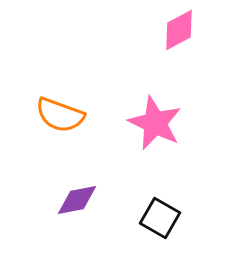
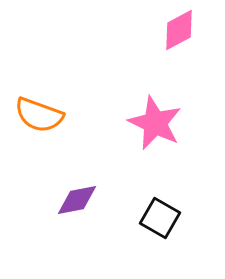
orange semicircle: moved 21 px left
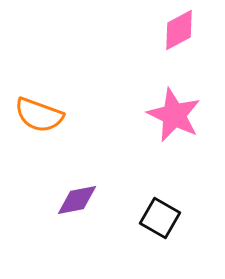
pink star: moved 19 px right, 8 px up
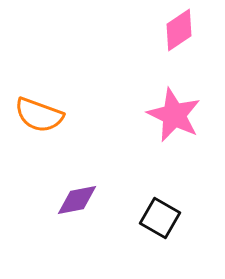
pink diamond: rotated 6 degrees counterclockwise
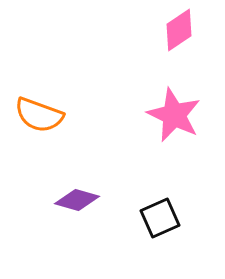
purple diamond: rotated 27 degrees clockwise
black square: rotated 36 degrees clockwise
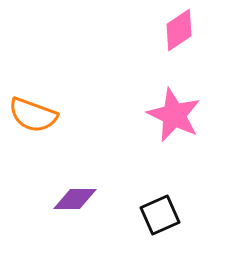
orange semicircle: moved 6 px left
purple diamond: moved 2 px left, 1 px up; rotated 15 degrees counterclockwise
black square: moved 3 px up
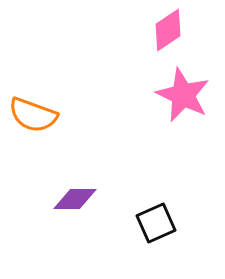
pink diamond: moved 11 px left
pink star: moved 9 px right, 20 px up
black square: moved 4 px left, 8 px down
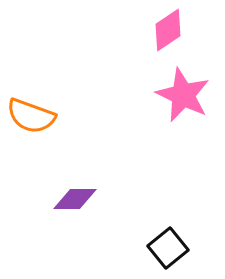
orange semicircle: moved 2 px left, 1 px down
black square: moved 12 px right, 25 px down; rotated 15 degrees counterclockwise
